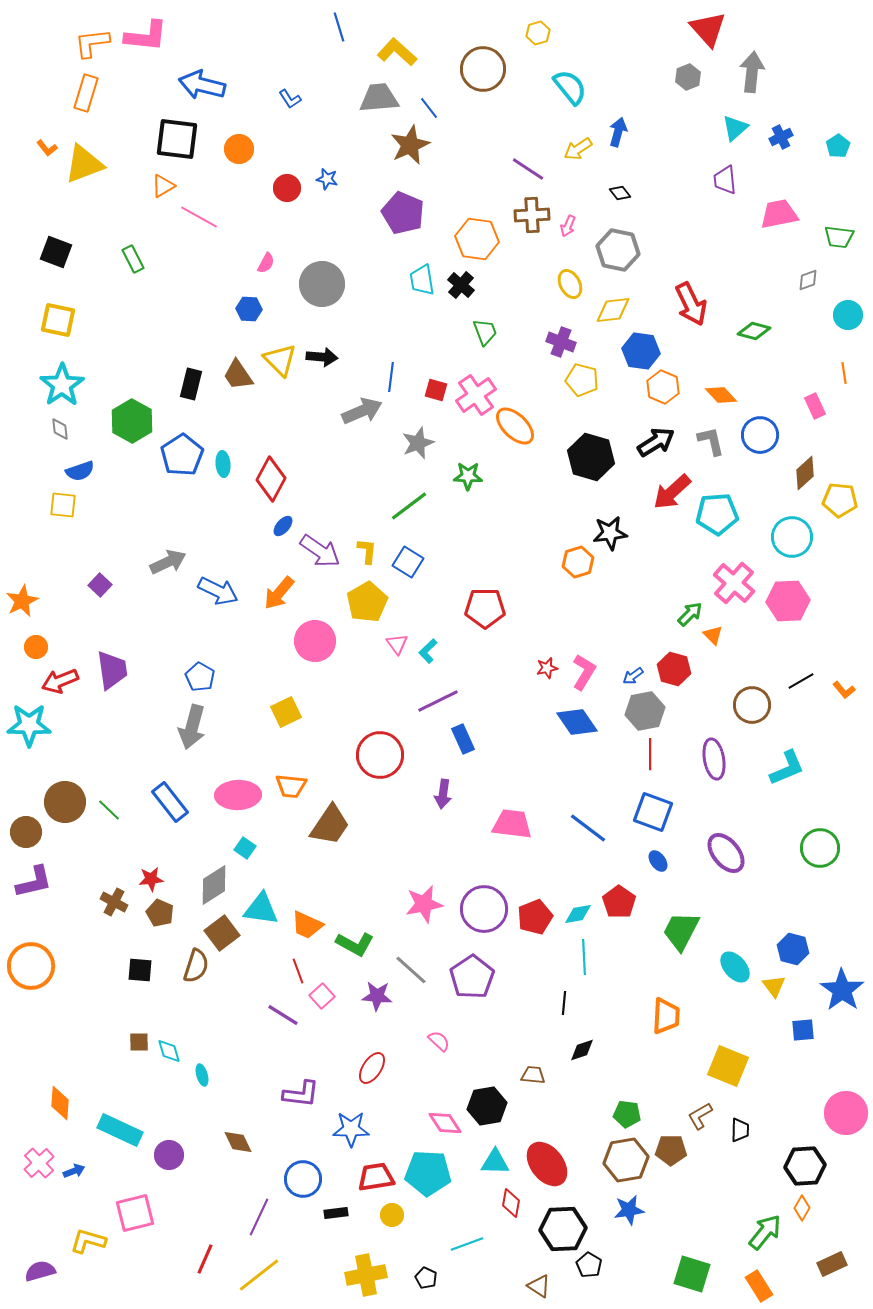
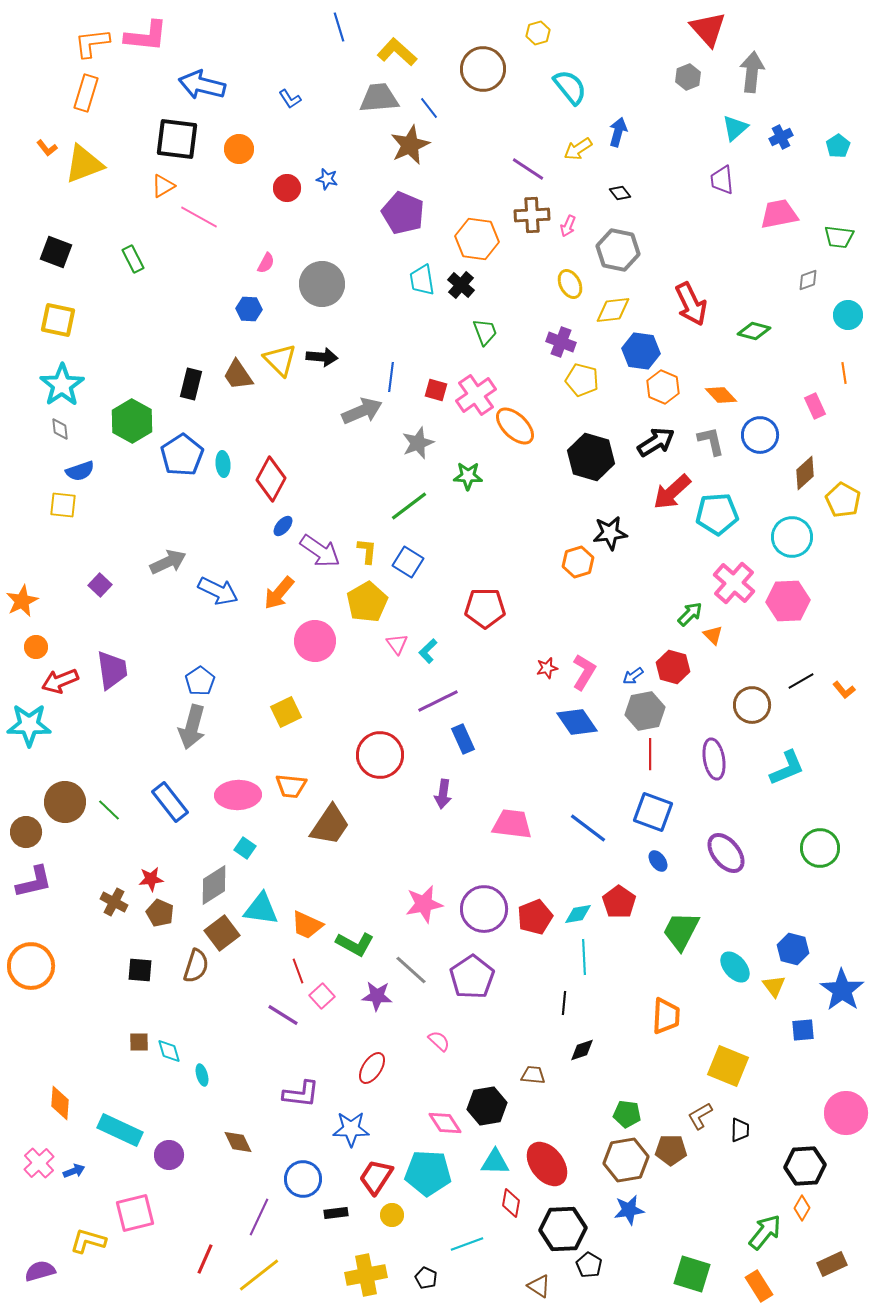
purple trapezoid at (725, 180): moved 3 px left
yellow pentagon at (840, 500): moved 3 px right; rotated 24 degrees clockwise
red hexagon at (674, 669): moved 1 px left, 2 px up
blue pentagon at (200, 677): moved 4 px down; rotated 8 degrees clockwise
red trapezoid at (376, 1177): rotated 48 degrees counterclockwise
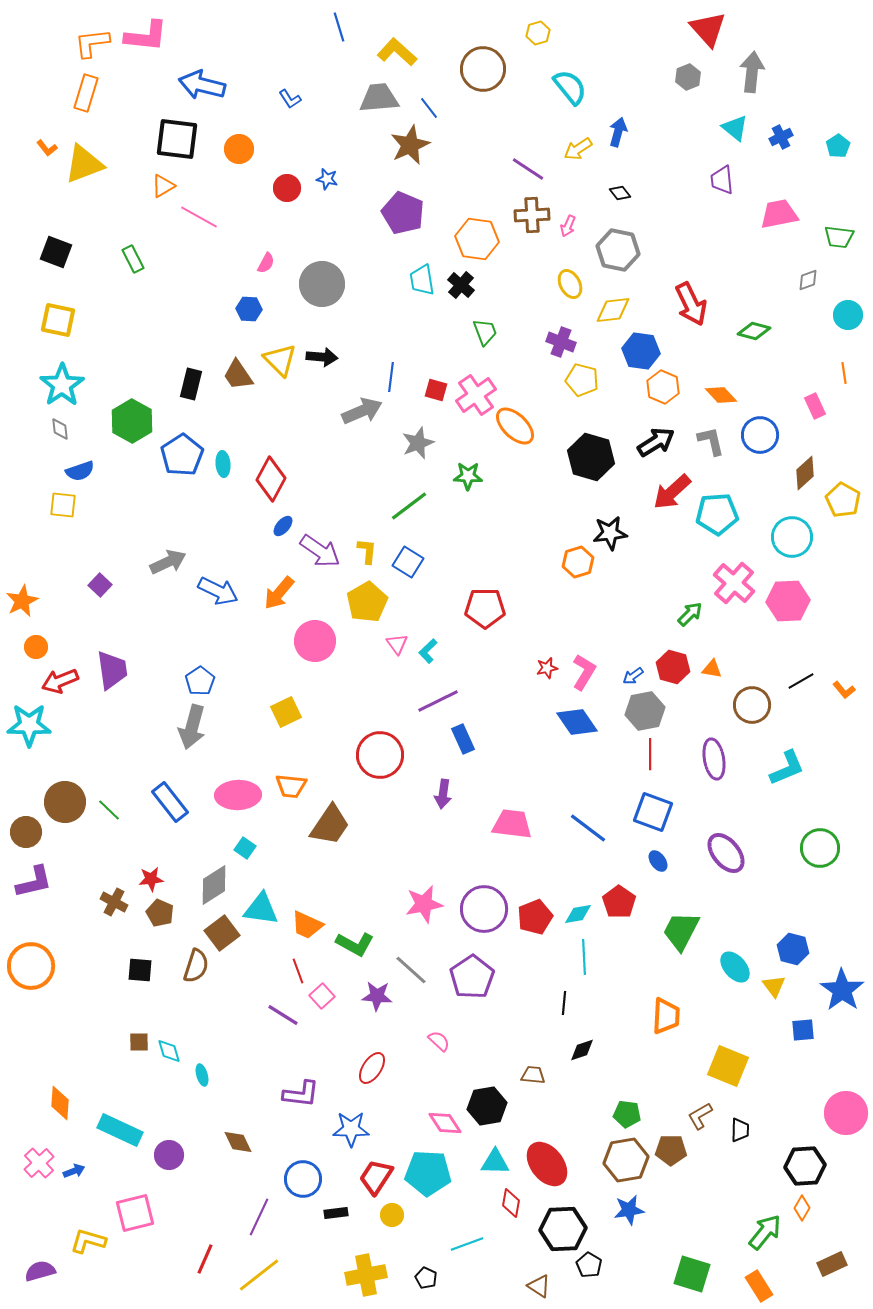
cyan triangle at (735, 128): rotated 40 degrees counterclockwise
orange triangle at (713, 635): moved 1 px left, 34 px down; rotated 35 degrees counterclockwise
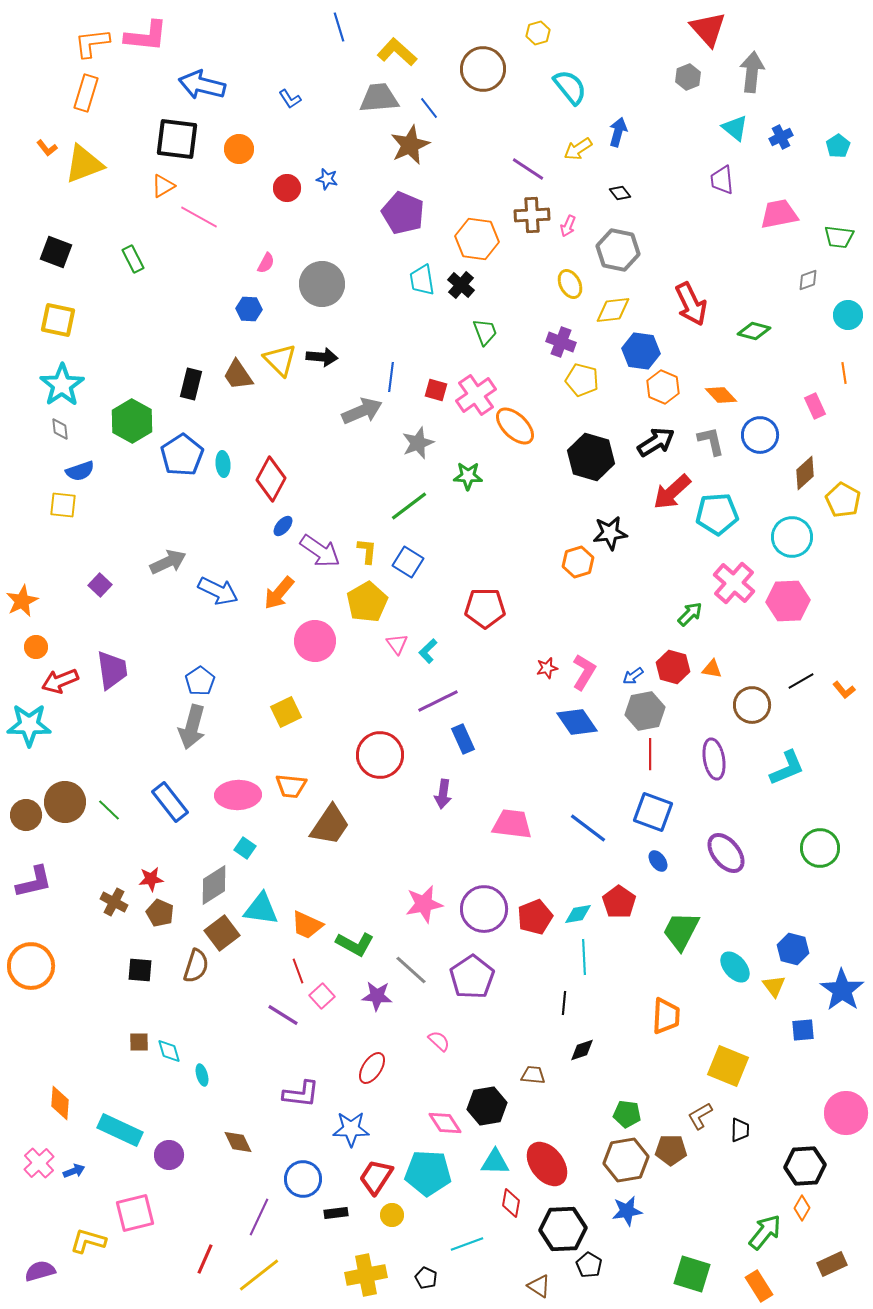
brown circle at (26, 832): moved 17 px up
blue star at (629, 1210): moved 2 px left, 1 px down
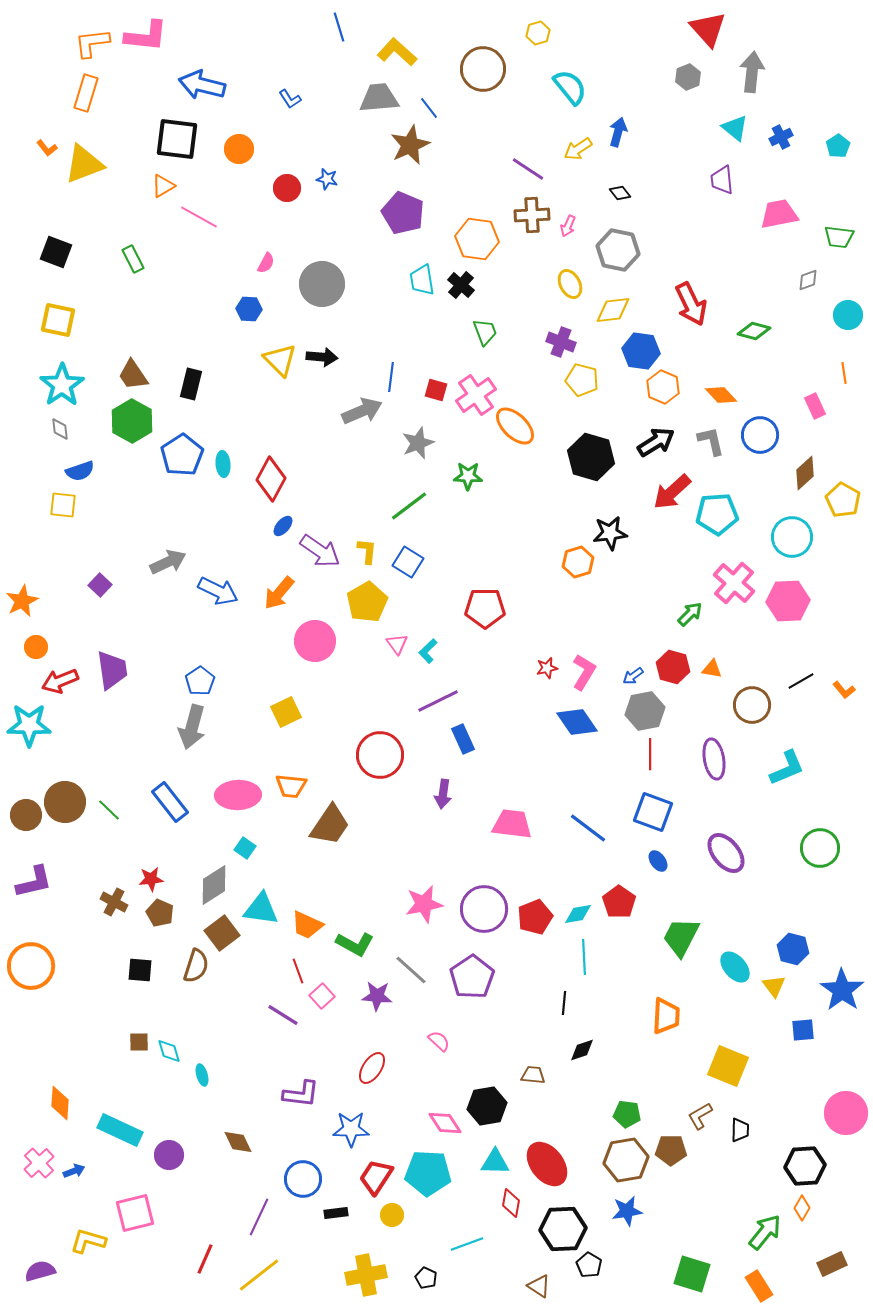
brown trapezoid at (238, 375): moved 105 px left
green trapezoid at (681, 931): moved 6 px down
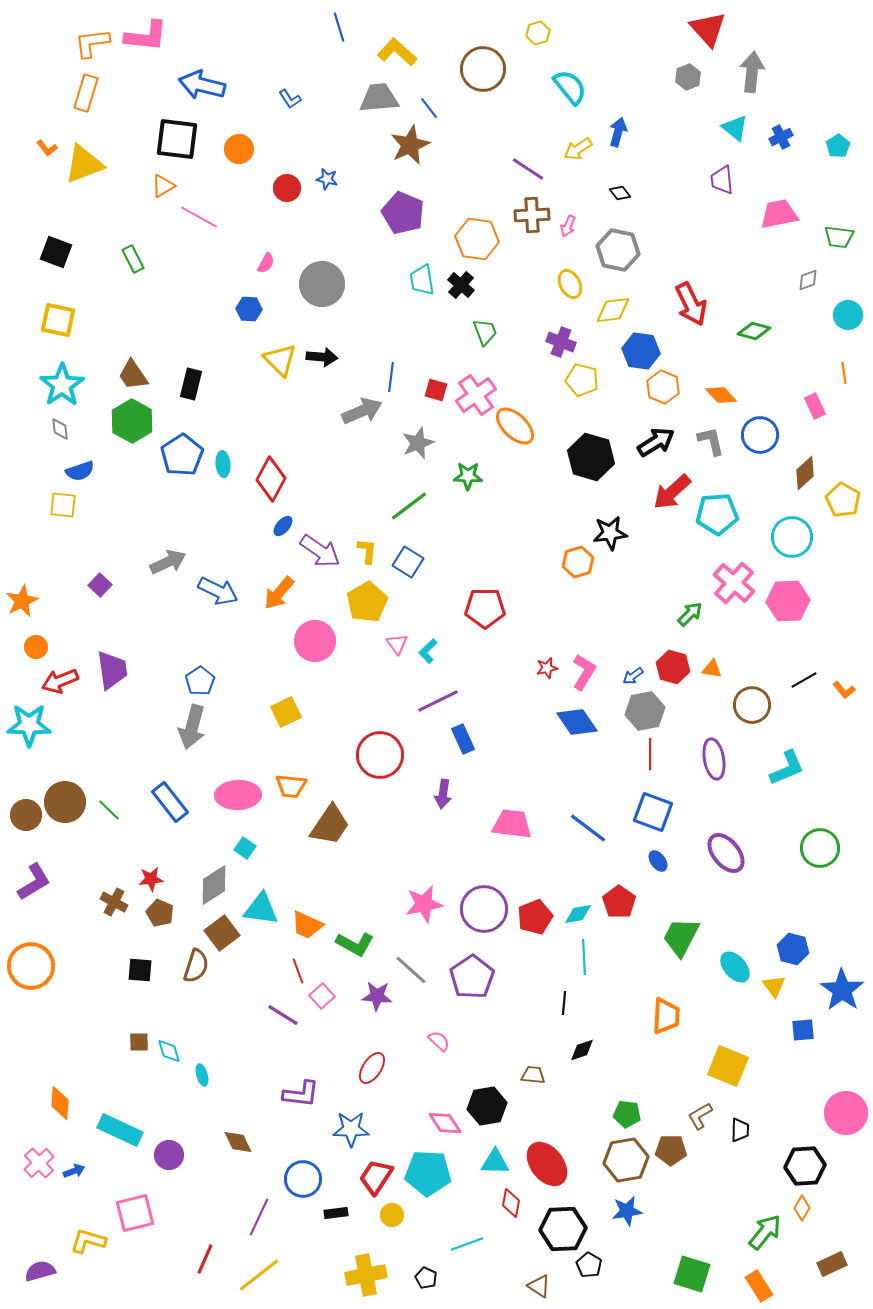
black line at (801, 681): moved 3 px right, 1 px up
purple L-shape at (34, 882): rotated 18 degrees counterclockwise
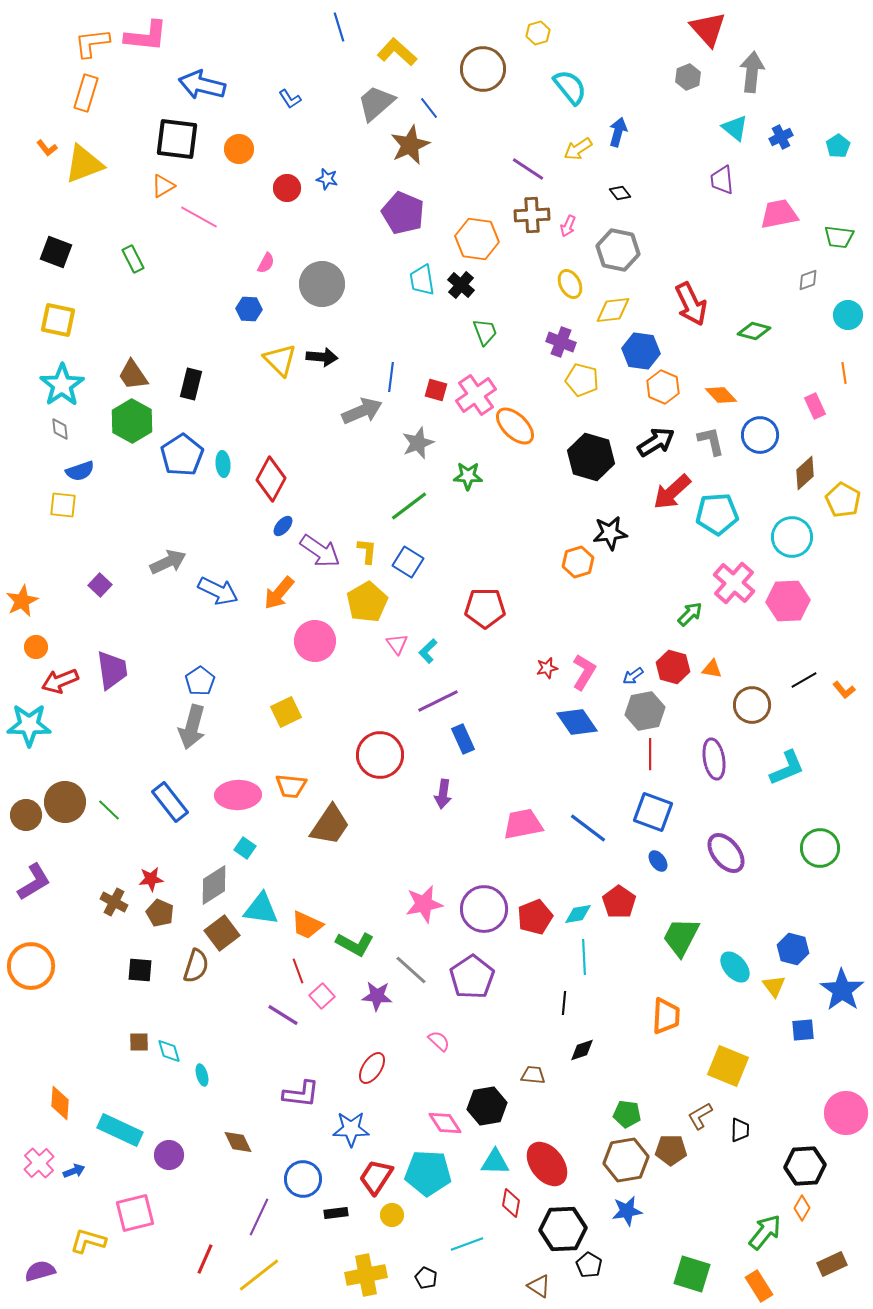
gray trapezoid at (379, 98): moved 3 px left, 5 px down; rotated 36 degrees counterclockwise
pink trapezoid at (512, 824): moved 11 px right; rotated 18 degrees counterclockwise
